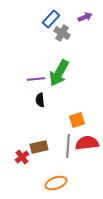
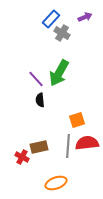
purple line: rotated 54 degrees clockwise
red cross: rotated 24 degrees counterclockwise
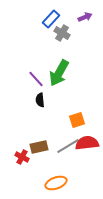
gray line: rotated 55 degrees clockwise
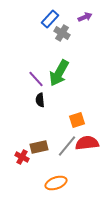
blue rectangle: moved 1 px left
gray line: moved 1 px left; rotated 20 degrees counterclockwise
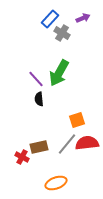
purple arrow: moved 2 px left, 1 px down
black semicircle: moved 1 px left, 1 px up
gray line: moved 2 px up
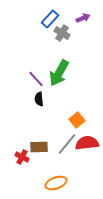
orange square: rotated 21 degrees counterclockwise
brown rectangle: rotated 12 degrees clockwise
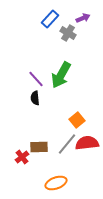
gray cross: moved 6 px right
green arrow: moved 2 px right, 2 px down
black semicircle: moved 4 px left, 1 px up
red cross: rotated 24 degrees clockwise
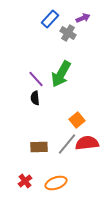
green arrow: moved 1 px up
red cross: moved 3 px right, 24 px down
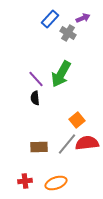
red cross: rotated 32 degrees clockwise
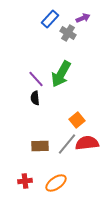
brown rectangle: moved 1 px right, 1 px up
orange ellipse: rotated 15 degrees counterclockwise
